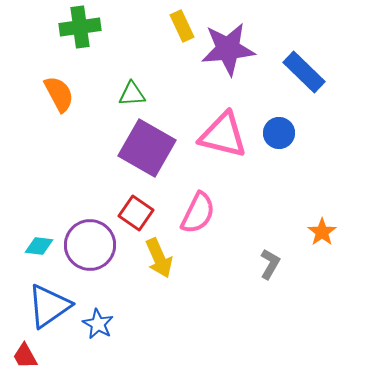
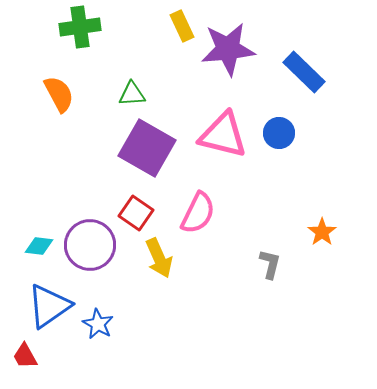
gray L-shape: rotated 16 degrees counterclockwise
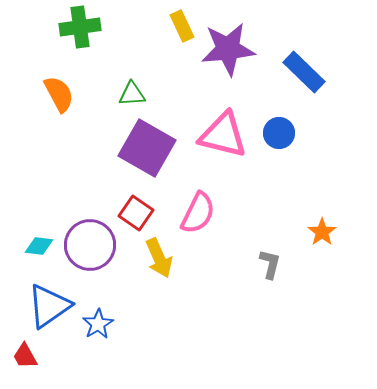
blue star: rotated 12 degrees clockwise
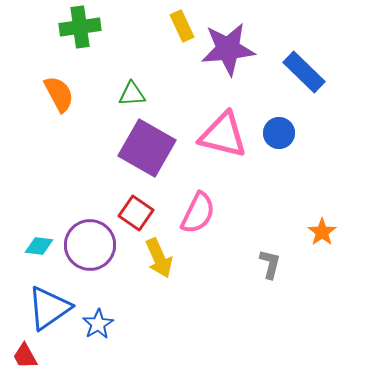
blue triangle: moved 2 px down
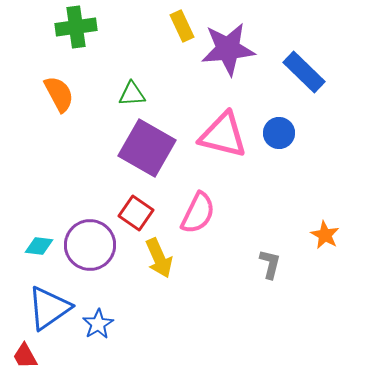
green cross: moved 4 px left
orange star: moved 3 px right, 3 px down; rotated 8 degrees counterclockwise
